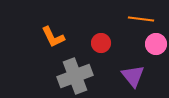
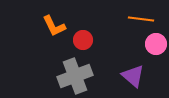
orange L-shape: moved 1 px right, 11 px up
red circle: moved 18 px left, 3 px up
purple triangle: rotated 10 degrees counterclockwise
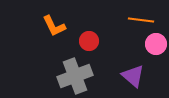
orange line: moved 1 px down
red circle: moved 6 px right, 1 px down
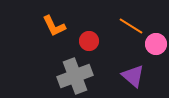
orange line: moved 10 px left, 6 px down; rotated 25 degrees clockwise
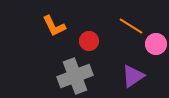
purple triangle: rotated 45 degrees clockwise
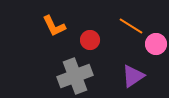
red circle: moved 1 px right, 1 px up
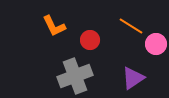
purple triangle: moved 2 px down
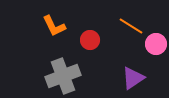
gray cross: moved 12 px left
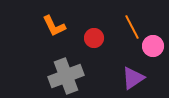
orange line: moved 1 px right, 1 px down; rotated 30 degrees clockwise
red circle: moved 4 px right, 2 px up
pink circle: moved 3 px left, 2 px down
gray cross: moved 3 px right
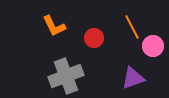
purple triangle: rotated 15 degrees clockwise
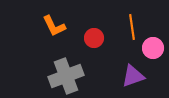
orange line: rotated 20 degrees clockwise
pink circle: moved 2 px down
purple triangle: moved 2 px up
